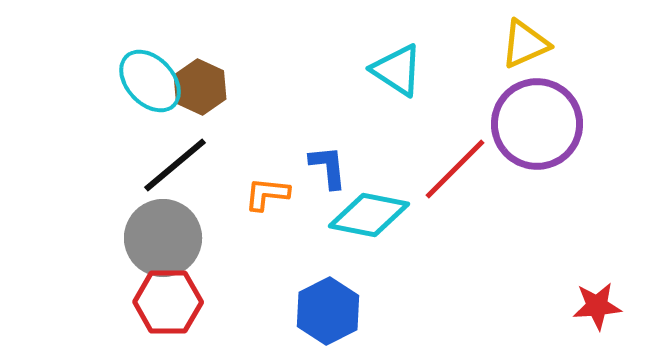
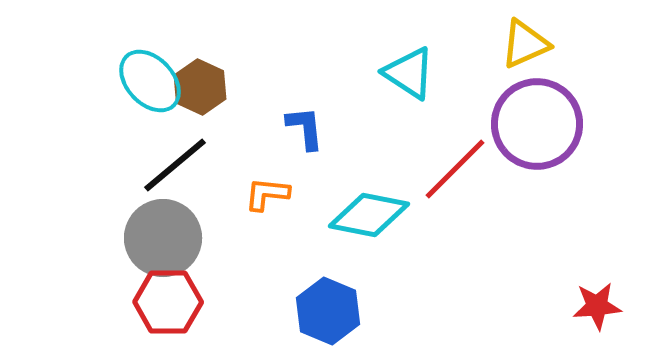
cyan triangle: moved 12 px right, 3 px down
blue L-shape: moved 23 px left, 39 px up
blue hexagon: rotated 10 degrees counterclockwise
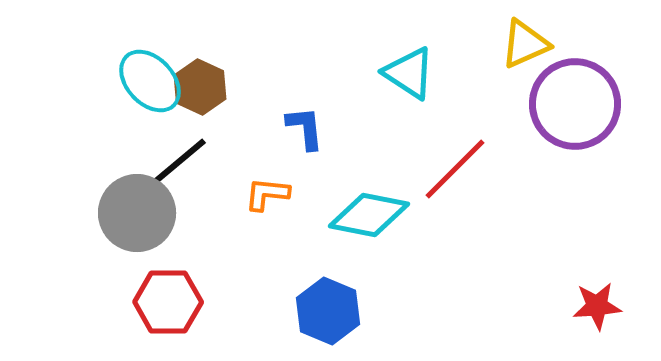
purple circle: moved 38 px right, 20 px up
gray circle: moved 26 px left, 25 px up
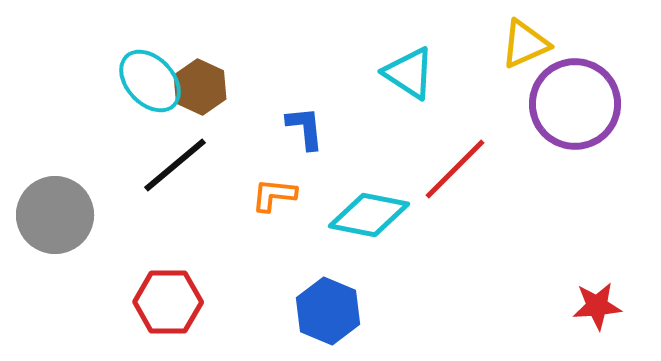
orange L-shape: moved 7 px right, 1 px down
gray circle: moved 82 px left, 2 px down
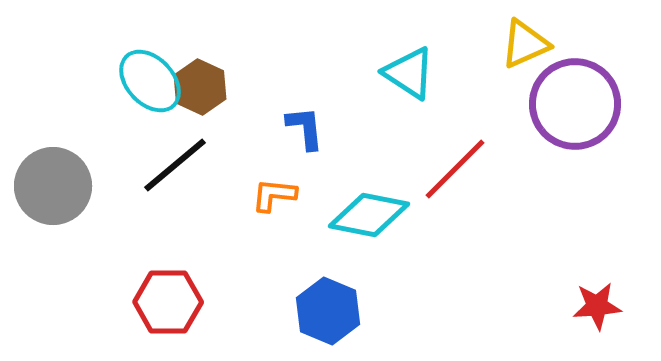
gray circle: moved 2 px left, 29 px up
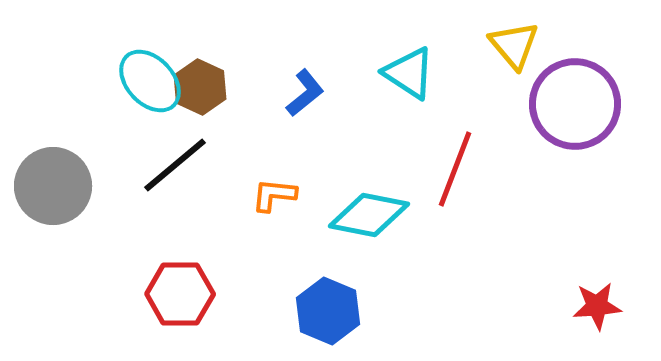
yellow triangle: moved 11 px left, 1 px down; rotated 46 degrees counterclockwise
blue L-shape: moved 35 px up; rotated 57 degrees clockwise
red line: rotated 24 degrees counterclockwise
red hexagon: moved 12 px right, 8 px up
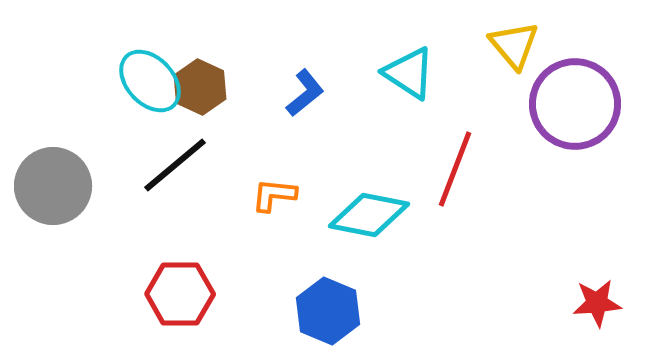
red star: moved 3 px up
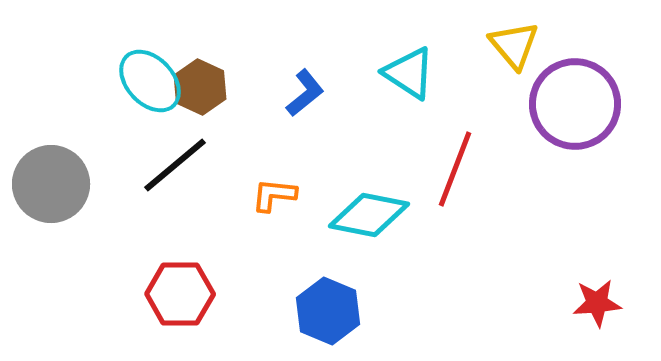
gray circle: moved 2 px left, 2 px up
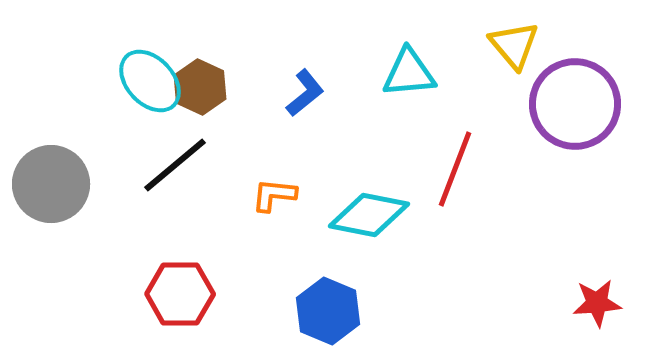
cyan triangle: rotated 38 degrees counterclockwise
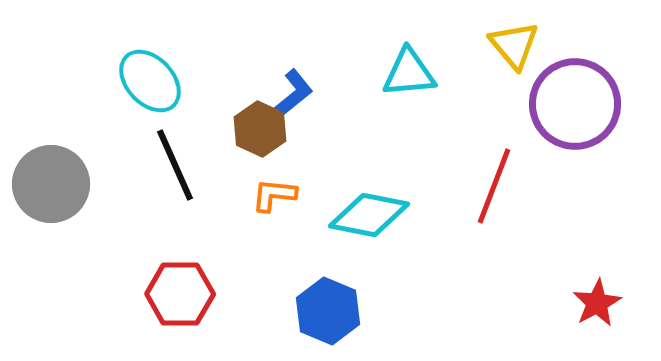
brown hexagon: moved 60 px right, 42 px down
blue L-shape: moved 11 px left
black line: rotated 74 degrees counterclockwise
red line: moved 39 px right, 17 px down
red star: rotated 24 degrees counterclockwise
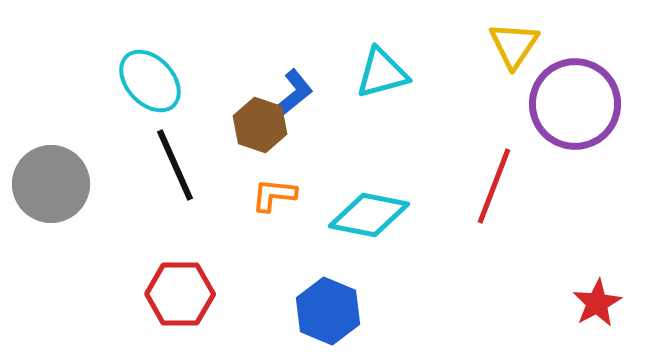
yellow triangle: rotated 14 degrees clockwise
cyan triangle: moved 27 px left; rotated 10 degrees counterclockwise
brown hexagon: moved 4 px up; rotated 6 degrees counterclockwise
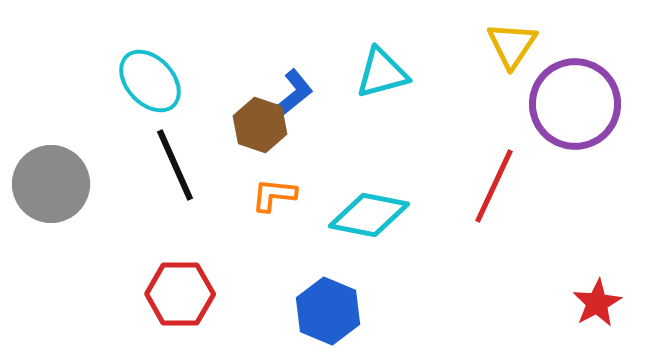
yellow triangle: moved 2 px left
red line: rotated 4 degrees clockwise
